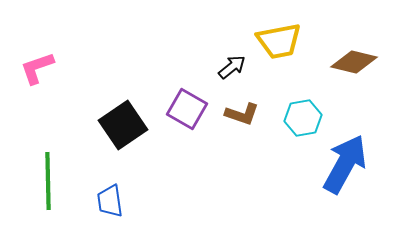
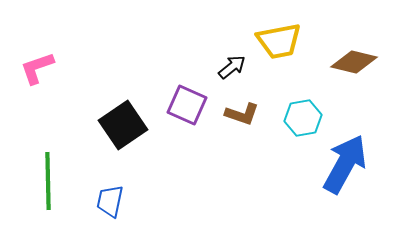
purple square: moved 4 px up; rotated 6 degrees counterclockwise
blue trapezoid: rotated 20 degrees clockwise
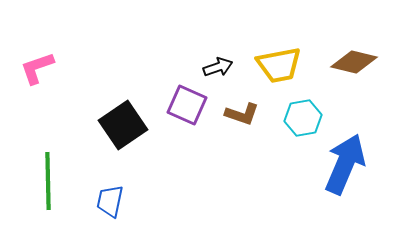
yellow trapezoid: moved 24 px down
black arrow: moved 14 px left; rotated 20 degrees clockwise
blue arrow: rotated 6 degrees counterclockwise
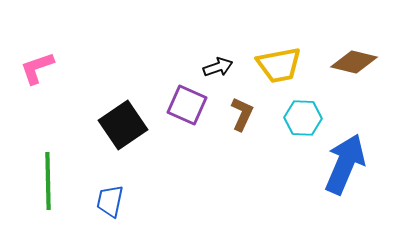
brown L-shape: rotated 84 degrees counterclockwise
cyan hexagon: rotated 12 degrees clockwise
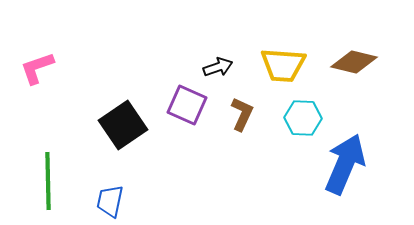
yellow trapezoid: moved 4 px right; rotated 15 degrees clockwise
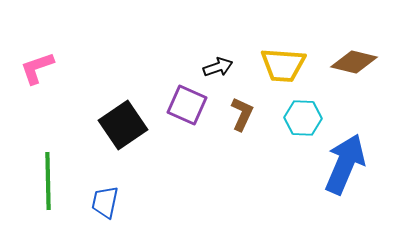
blue trapezoid: moved 5 px left, 1 px down
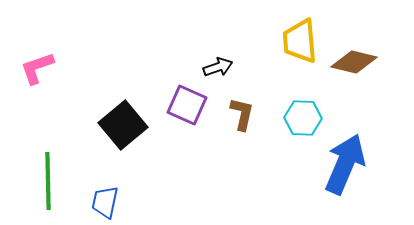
yellow trapezoid: moved 17 px right, 24 px up; rotated 81 degrees clockwise
brown L-shape: rotated 12 degrees counterclockwise
black square: rotated 6 degrees counterclockwise
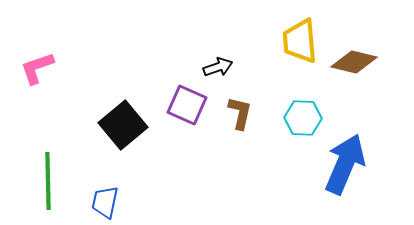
brown L-shape: moved 2 px left, 1 px up
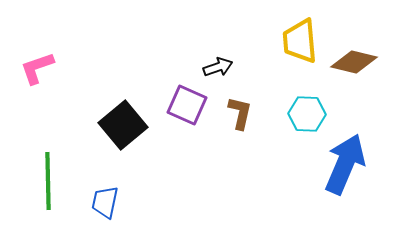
cyan hexagon: moved 4 px right, 4 px up
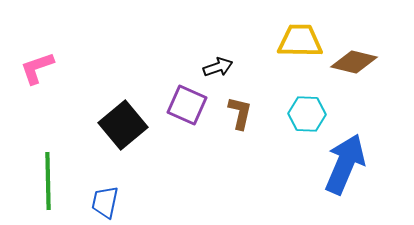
yellow trapezoid: rotated 96 degrees clockwise
